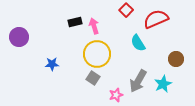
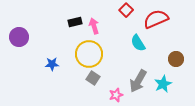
yellow circle: moved 8 px left
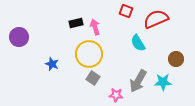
red square: moved 1 px down; rotated 24 degrees counterclockwise
black rectangle: moved 1 px right, 1 px down
pink arrow: moved 1 px right, 1 px down
blue star: rotated 24 degrees clockwise
cyan star: moved 2 px up; rotated 24 degrees clockwise
pink star: rotated 24 degrees clockwise
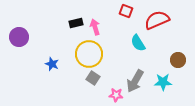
red semicircle: moved 1 px right, 1 px down
brown circle: moved 2 px right, 1 px down
gray arrow: moved 3 px left
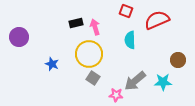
cyan semicircle: moved 8 px left, 3 px up; rotated 30 degrees clockwise
gray arrow: rotated 20 degrees clockwise
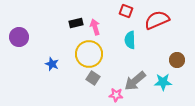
brown circle: moved 1 px left
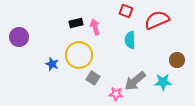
yellow circle: moved 10 px left, 1 px down
pink star: moved 1 px up
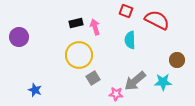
red semicircle: rotated 50 degrees clockwise
blue star: moved 17 px left, 26 px down
gray square: rotated 24 degrees clockwise
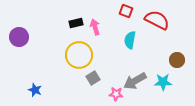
cyan semicircle: rotated 12 degrees clockwise
gray arrow: rotated 10 degrees clockwise
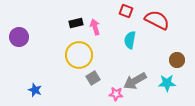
cyan star: moved 4 px right, 1 px down
